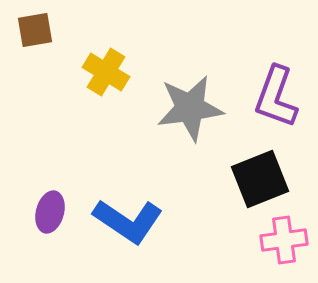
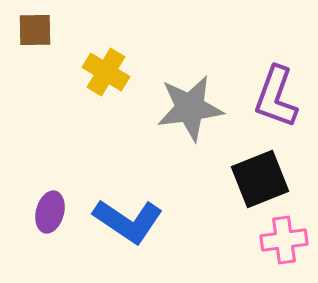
brown square: rotated 9 degrees clockwise
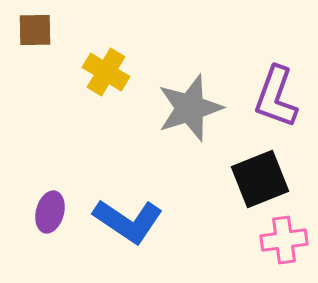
gray star: rotated 10 degrees counterclockwise
